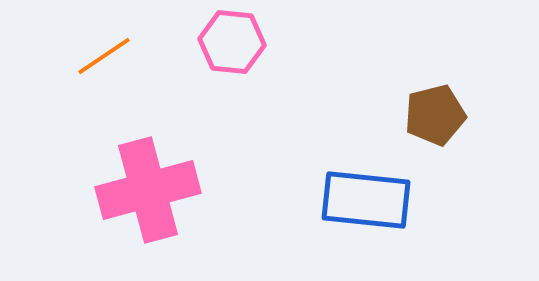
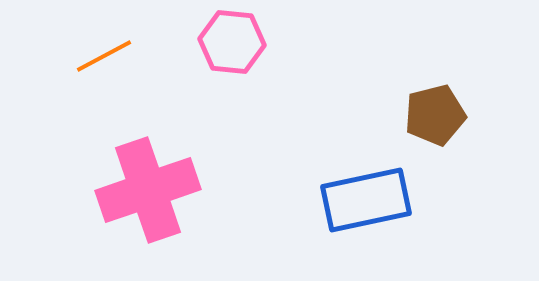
orange line: rotated 6 degrees clockwise
pink cross: rotated 4 degrees counterclockwise
blue rectangle: rotated 18 degrees counterclockwise
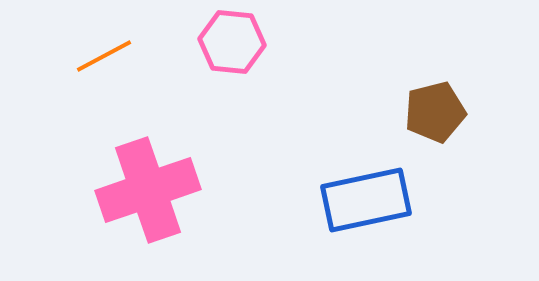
brown pentagon: moved 3 px up
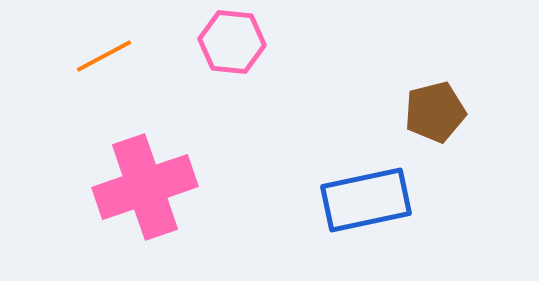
pink cross: moved 3 px left, 3 px up
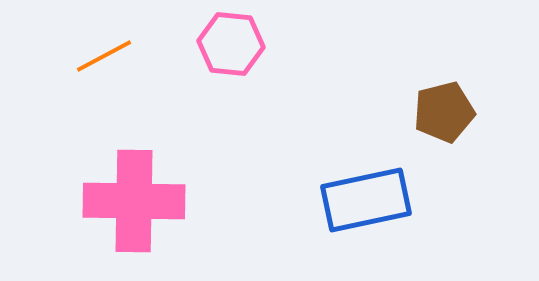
pink hexagon: moved 1 px left, 2 px down
brown pentagon: moved 9 px right
pink cross: moved 11 px left, 14 px down; rotated 20 degrees clockwise
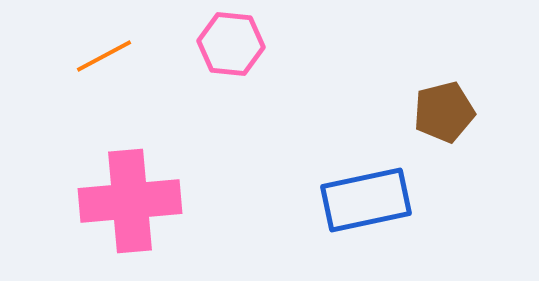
pink cross: moved 4 px left; rotated 6 degrees counterclockwise
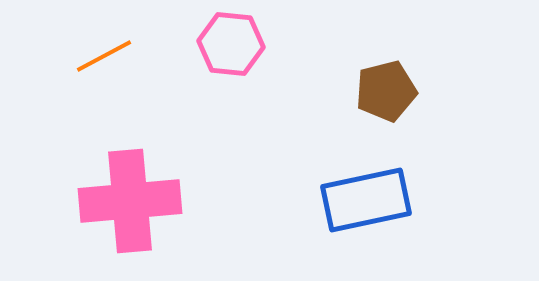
brown pentagon: moved 58 px left, 21 px up
